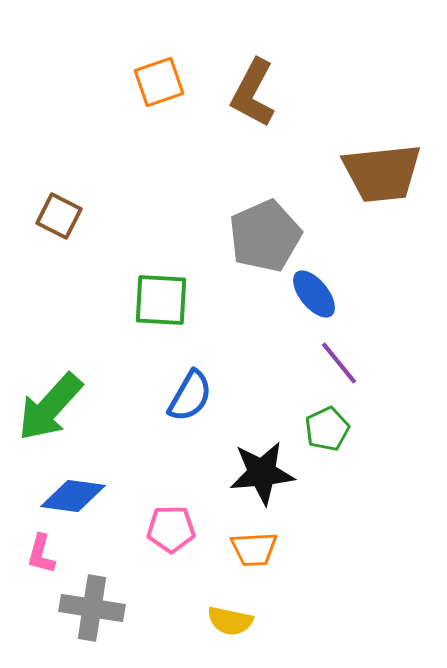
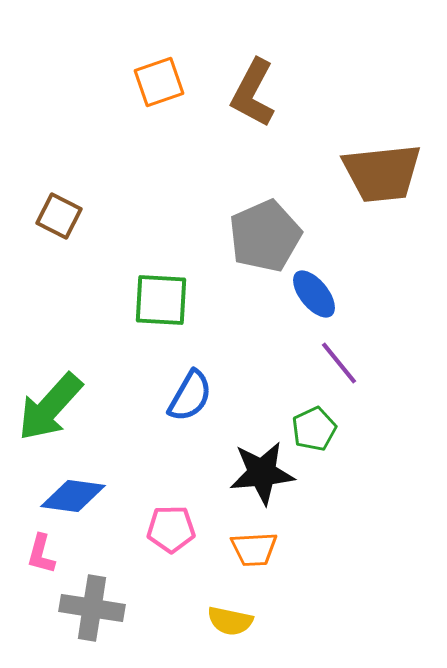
green pentagon: moved 13 px left
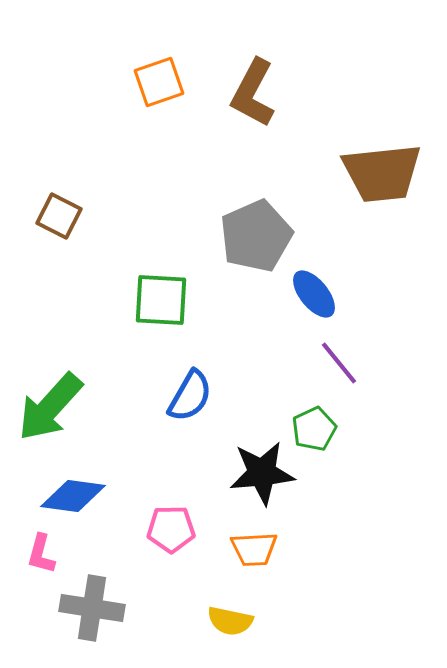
gray pentagon: moved 9 px left
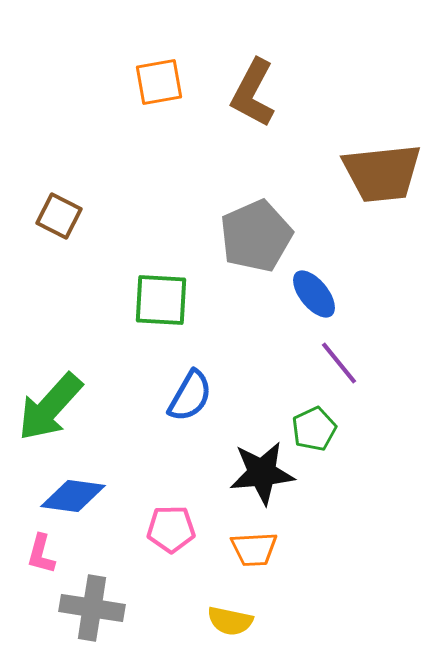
orange square: rotated 9 degrees clockwise
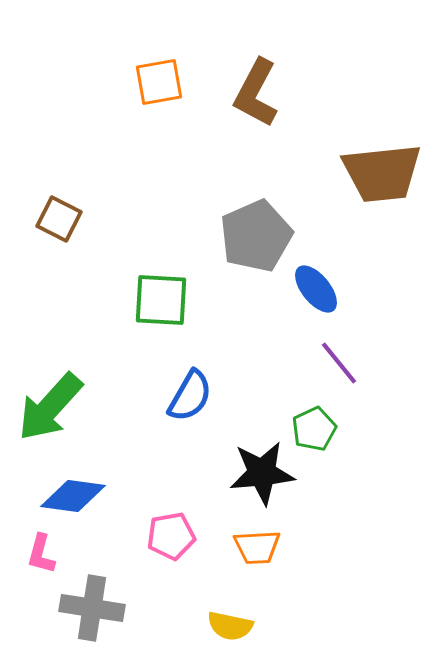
brown L-shape: moved 3 px right
brown square: moved 3 px down
blue ellipse: moved 2 px right, 5 px up
pink pentagon: moved 7 px down; rotated 9 degrees counterclockwise
orange trapezoid: moved 3 px right, 2 px up
yellow semicircle: moved 5 px down
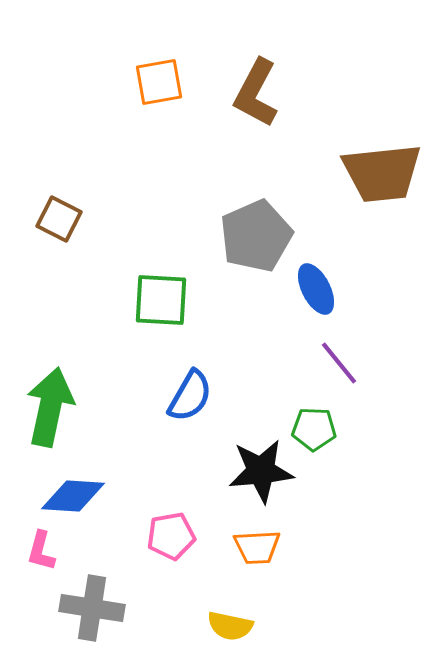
blue ellipse: rotated 12 degrees clockwise
green arrow: rotated 150 degrees clockwise
green pentagon: rotated 27 degrees clockwise
black star: moved 1 px left, 2 px up
blue diamond: rotated 4 degrees counterclockwise
pink L-shape: moved 3 px up
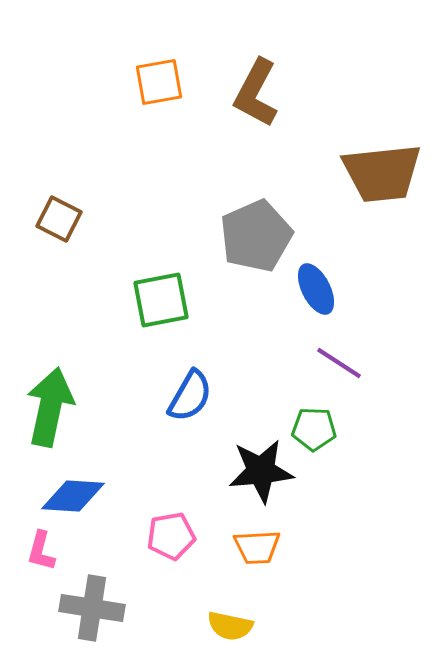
green square: rotated 14 degrees counterclockwise
purple line: rotated 18 degrees counterclockwise
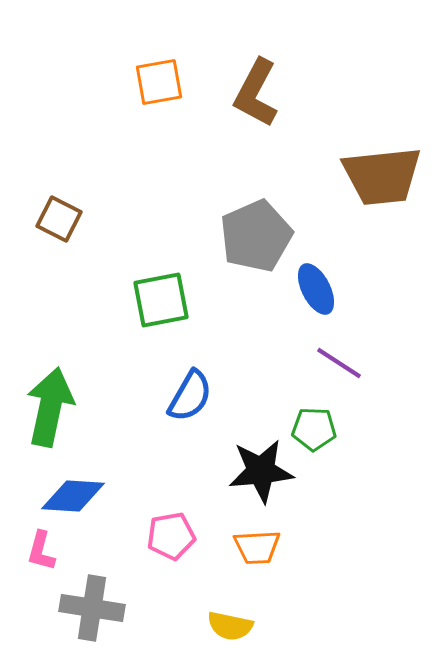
brown trapezoid: moved 3 px down
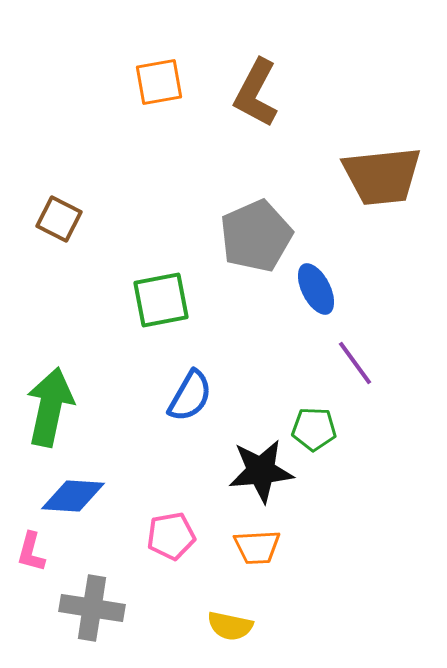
purple line: moved 16 px right; rotated 21 degrees clockwise
pink L-shape: moved 10 px left, 1 px down
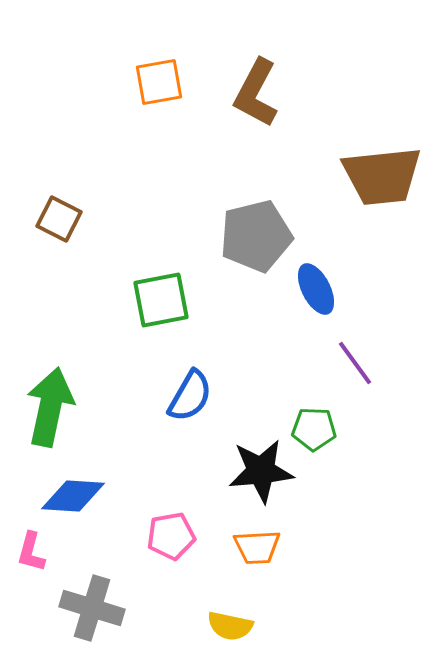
gray pentagon: rotated 10 degrees clockwise
gray cross: rotated 8 degrees clockwise
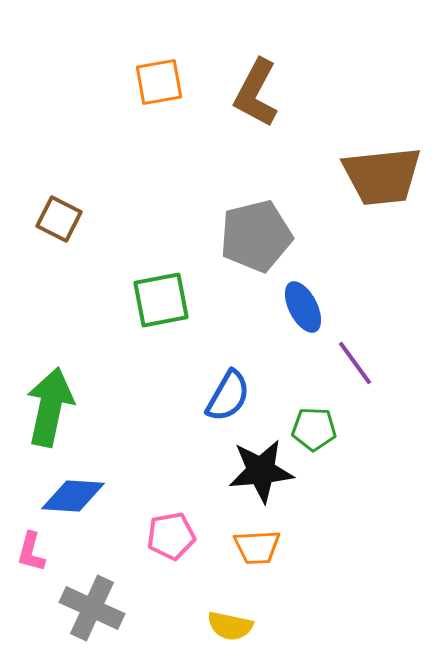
blue ellipse: moved 13 px left, 18 px down
blue semicircle: moved 38 px right
gray cross: rotated 8 degrees clockwise
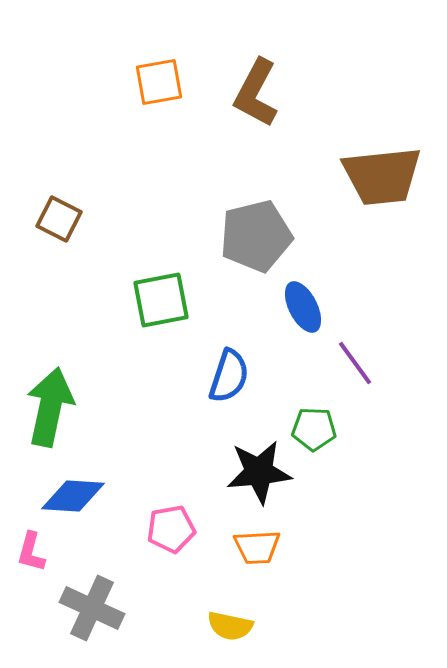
blue semicircle: moved 1 px right, 20 px up; rotated 12 degrees counterclockwise
black star: moved 2 px left, 1 px down
pink pentagon: moved 7 px up
